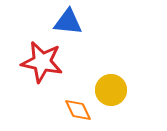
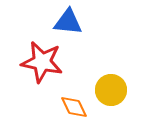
orange diamond: moved 4 px left, 3 px up
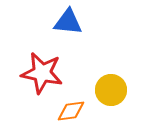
red star: moved 11 px down
orange diamond: moved 3 px left, 4 px down; rotated 72 degrees counterclockwise
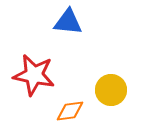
red star: moved 8 px left, 2 px down
orange diamond: moved 1 px left
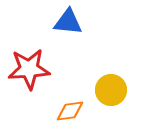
red star: moved 5 px left, 6 px up; rotated 15 degrees counterclockwise
